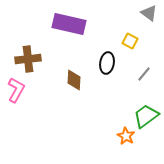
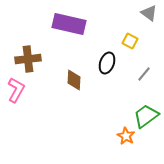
black ellipse: rotated 10 degrees clockwise
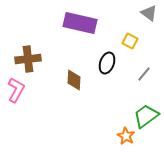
purple rectangle: moved 11 px right, 1 px up
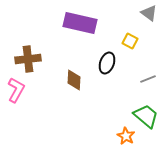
gray line: moved 4 px right, 5 px down; rotated 28 degrees clockwise
green trapezoid: rotated 76 degrees clockwise
